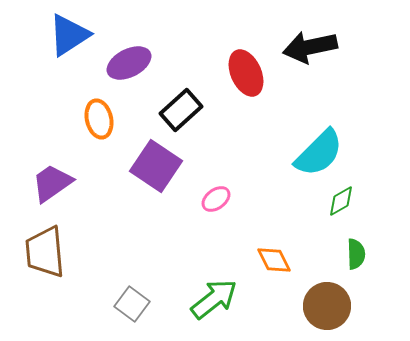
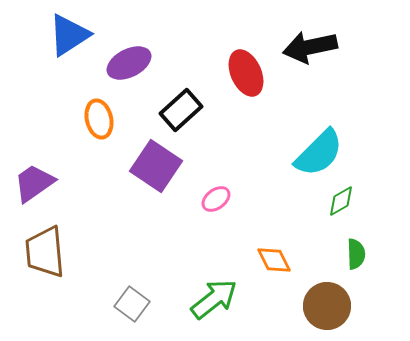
purple trapezoid: moved 18 px left
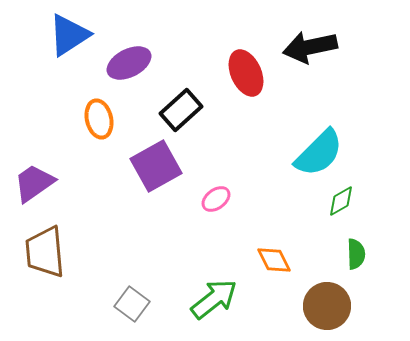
purple square: rotated 27 degrees clockwise
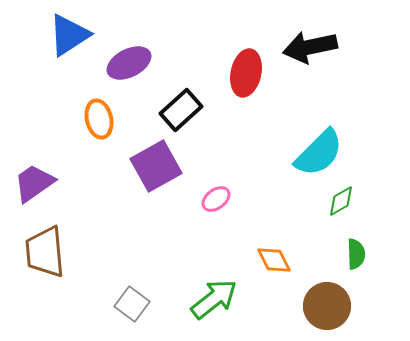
red ellipse: rotated 36 degrees clockwise
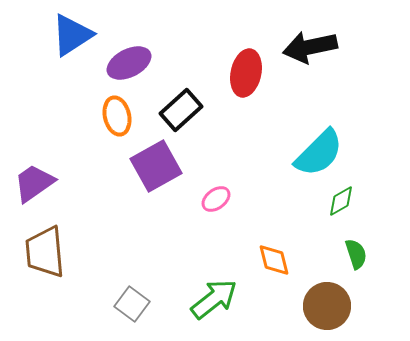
blue triangle: moved 3 px right
orange ellipse: moved 18 px right, 3 px up
green semicircle: rotated 16 degrees counterclockwise
orange diamond: rotated 12 degrees clockwise
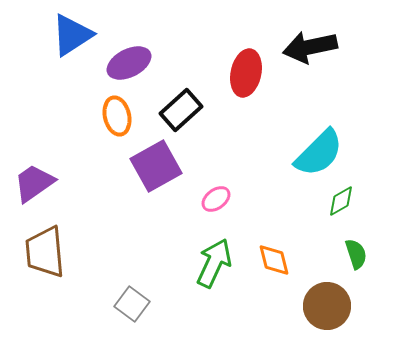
green arrow: moved 36 px up; rotated 27 degrees counterclockwise
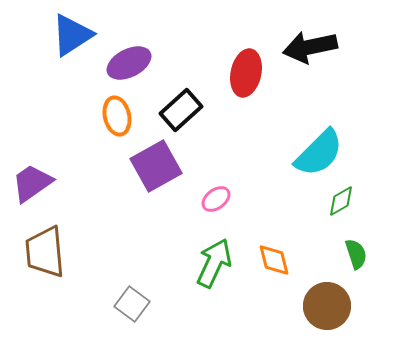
purple trapezoid: moved 2 px left
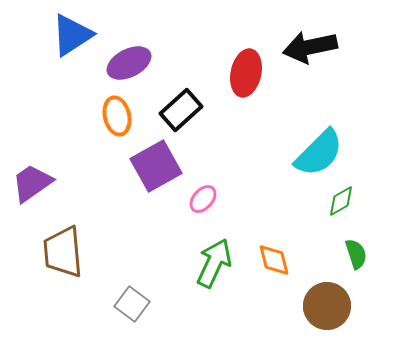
pink ellipse: moved 13 px left; rotated 12 degrees counterclockwise
brown trapezoid: moved 18 px right
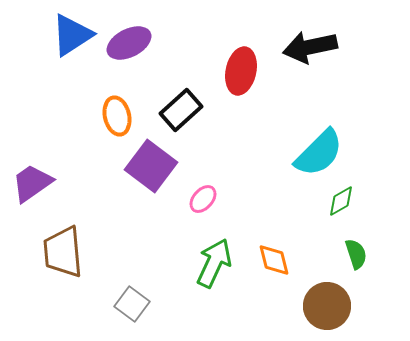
purple ellipse: moved 20 px up
red ellipse: moved 5 px left, 2 px up
purple square: moved 5 px left; rotated 24 degrees counterclockwise
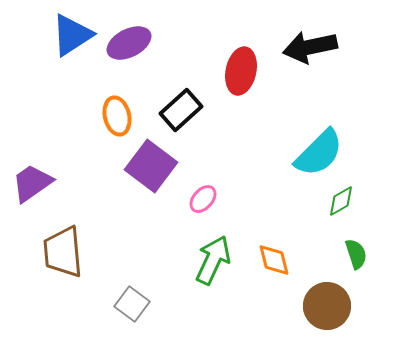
green arrow: moved 1 px left, 3 px up
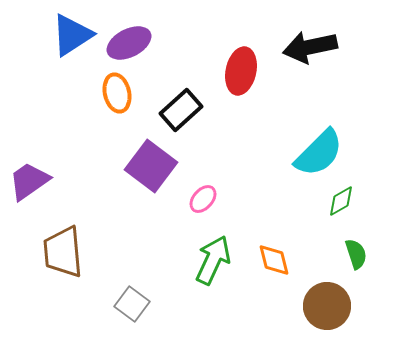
orange ellipse: moved 23 px up
purple trapezoid: moved 3 px left, 2 px up
